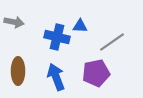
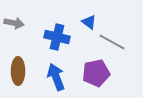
gray arrow: moved 1 px down
blue triangle: moved 9 px right, 4 px up; rotated 35 degrees clockwise
gray line: rotated 64 degrees clockwise
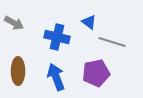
gray arrow: rotated 18 degrees clockwise
gray line: rotated 12 degrees counterclockwise
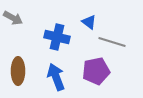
gray arrow: moved 1 px left, 5 px up
purple pentagon: moved 2 px up
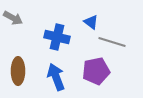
blue triangle: moved 2 px right
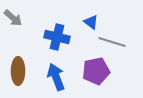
gray arrow: rotated 12 degrees clockwise
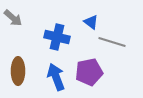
purple pentagon: moved 7 px left, 1 px down
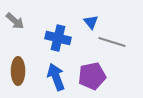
gray arrow: moved 2 px right, 3 px down
blue triangle: rotated 14 degrees clockwise
blue cross: moved 1 px right, 1 px down
purple pentagon: moved 3 px right, 4 px down
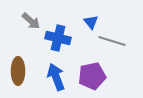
gray arrow: moved 16 px right
gray line: moved 1 px up
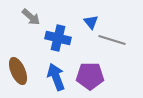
gray arrow: moved 4 px up
gray line: moved 1 px up
brown ellipse: rotated 24 degrees counterclockwise
purple pentagon: moved 2 px left; rotated 12 degrees clockwise
